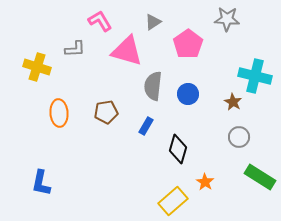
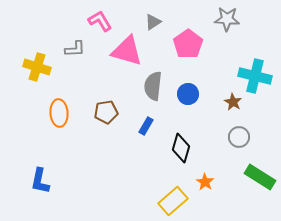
black diamond: moved 3 px right, 1 px up
blue L-shape: moved 1 px left, 2 px up
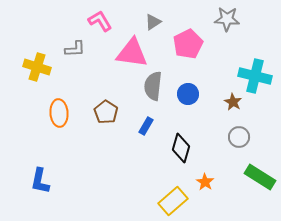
pink pentagon: rotated 8 degrees clockwise
pink triangle: moved 5 px right, 2 px down; rotated 8 degrees counterclockwise
brown pentagon: rotated 30 degrees counterclockwise
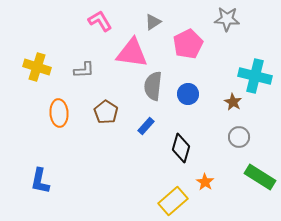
gray L-shape: moved 9 px right, 21 px down
blue rectangle: rotated 12 degrees clockwise
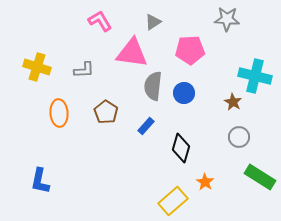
pink pentagon: moved 2 px right, 6 px down; rotated 24 degrees clockwise
blue circle: moved 4 px left, 1 px up
